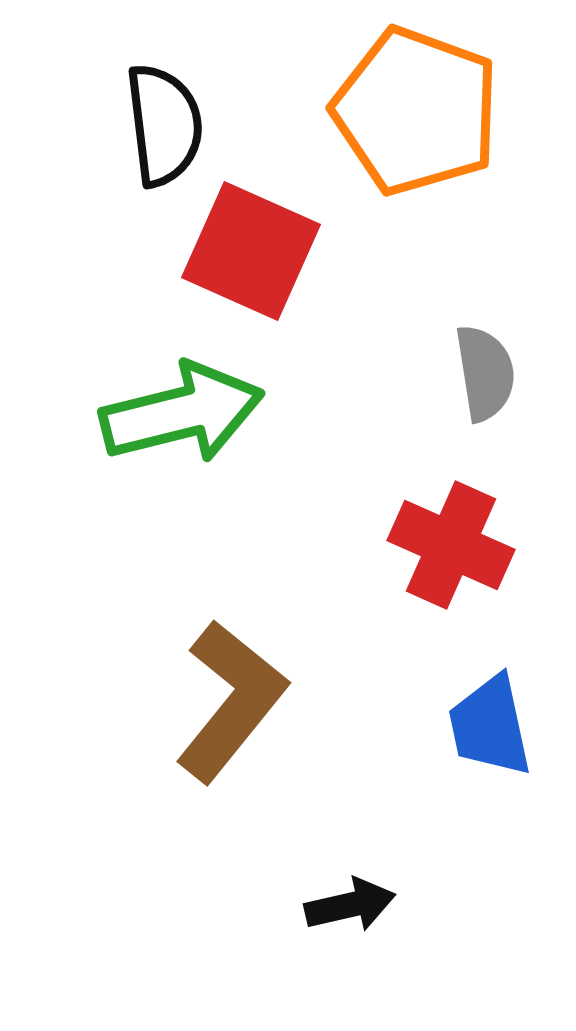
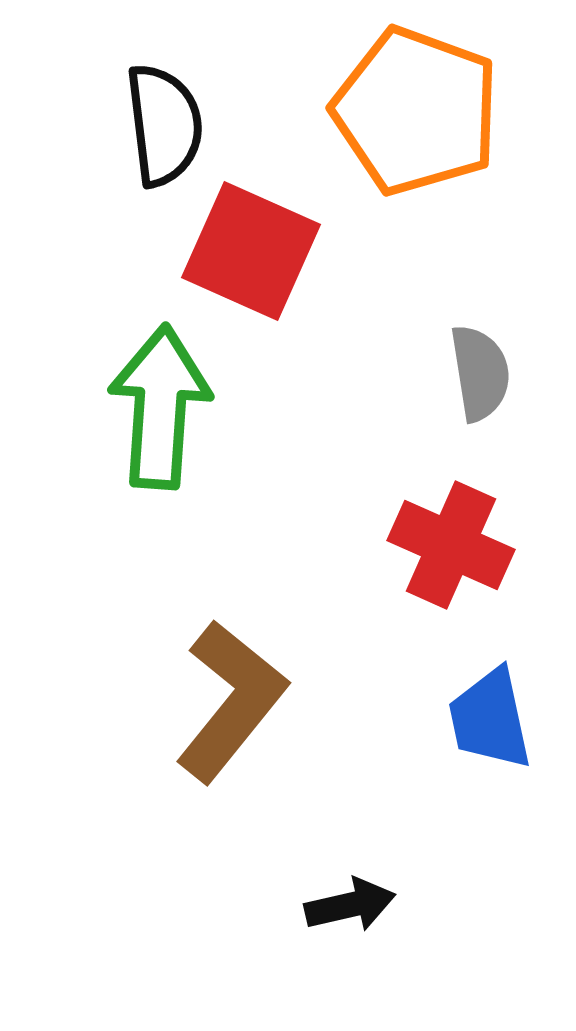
gray semicircle: moved 5 px left
green arrow: moved 22 px left, 6 px up; rotated 72 degrees counterclockwise
blue trapezoid: moved 7 px up
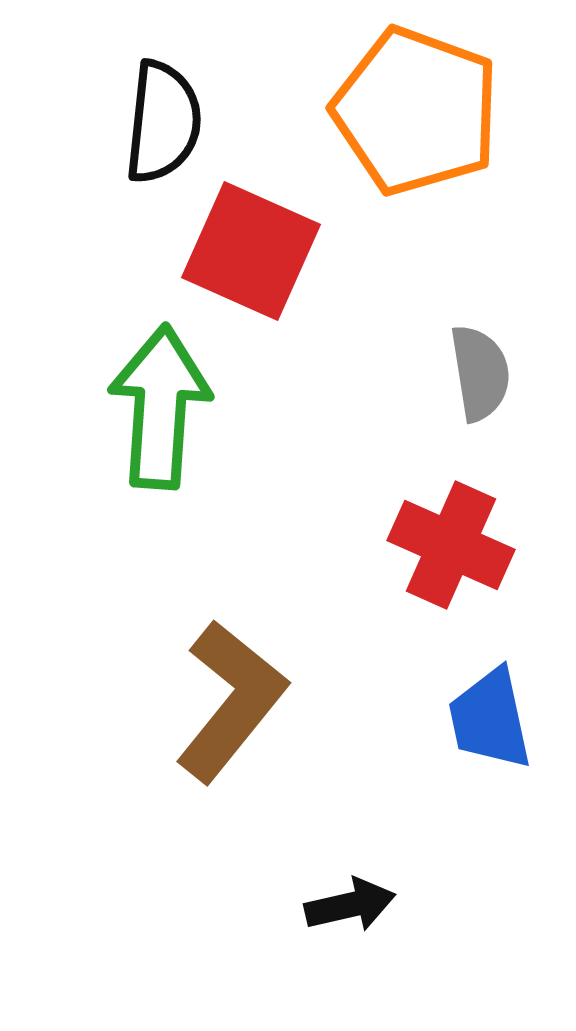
black semicircle: moved 1 px left, 3 px up; rotated 13 degrees clockwise
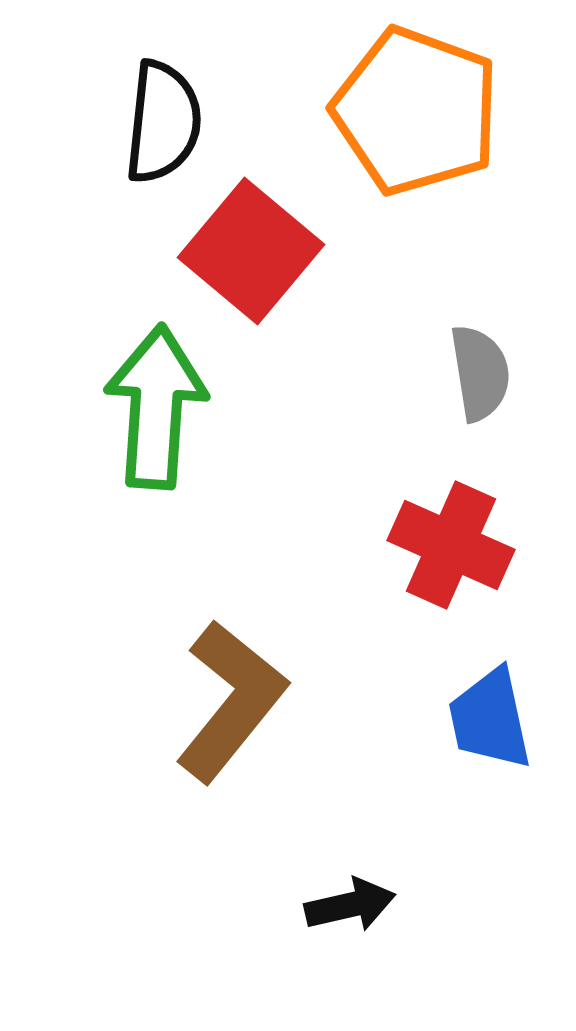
red square: rotated 16 degrees clockwise
green arrow: moved 4 px left
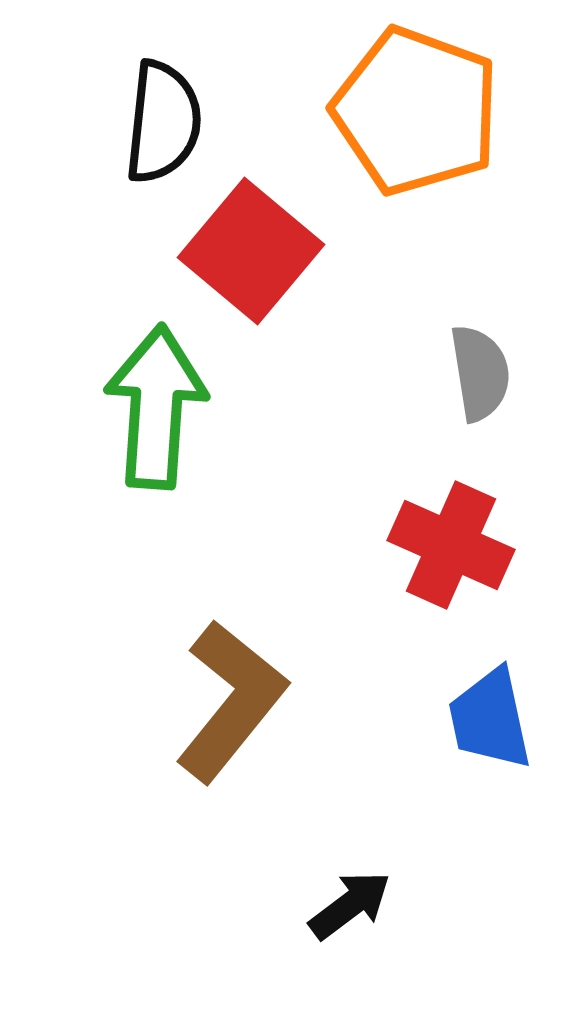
black arrow: rotated 24 degrees counterclockwise
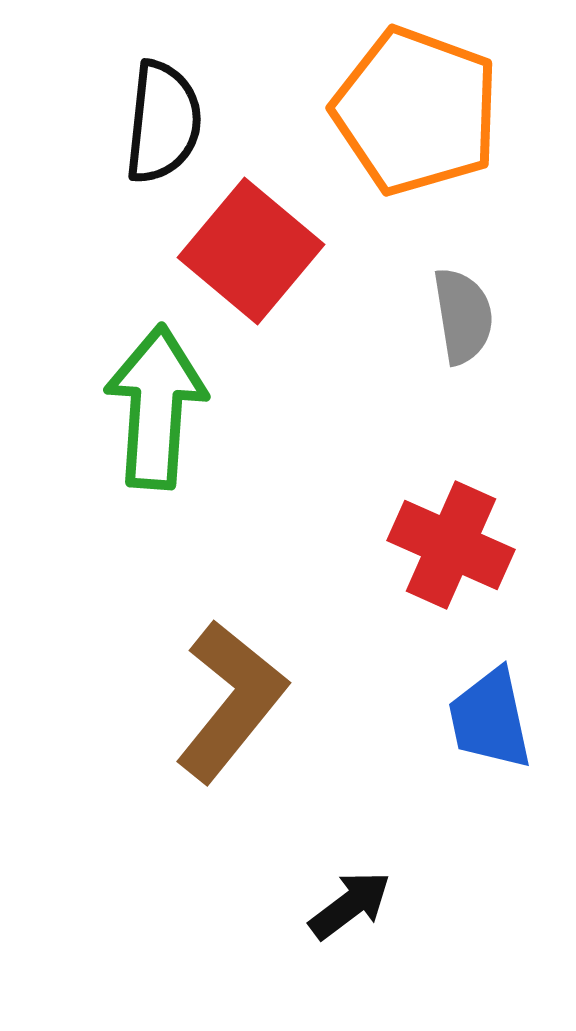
gray semicircle: moved 17 px left, 57 px up
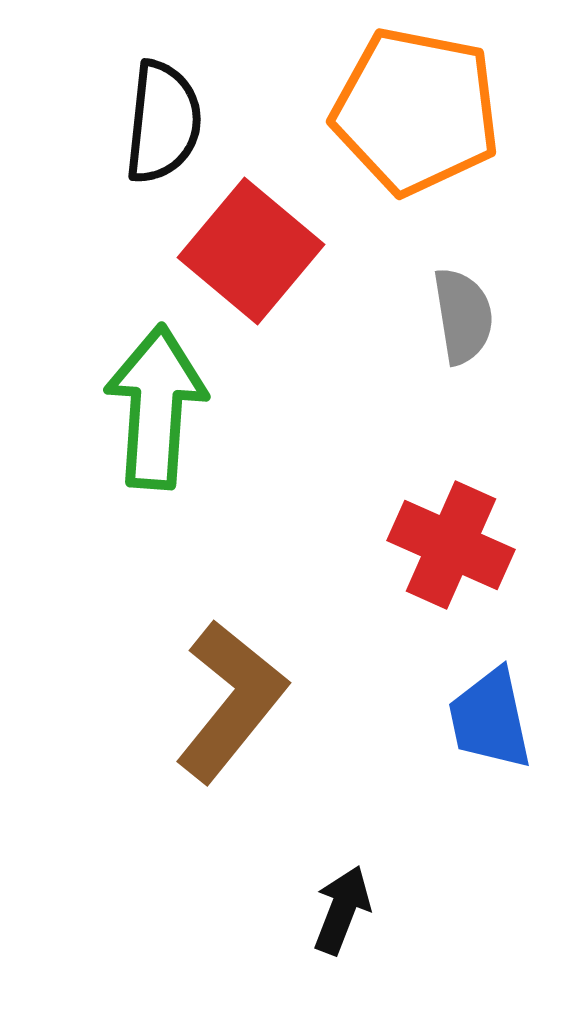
orange pentagon: rotated 9 degrees counterclockwise
black arrow: moved 8 px left, 5 px down; rotated 32 degrees counterclockwise
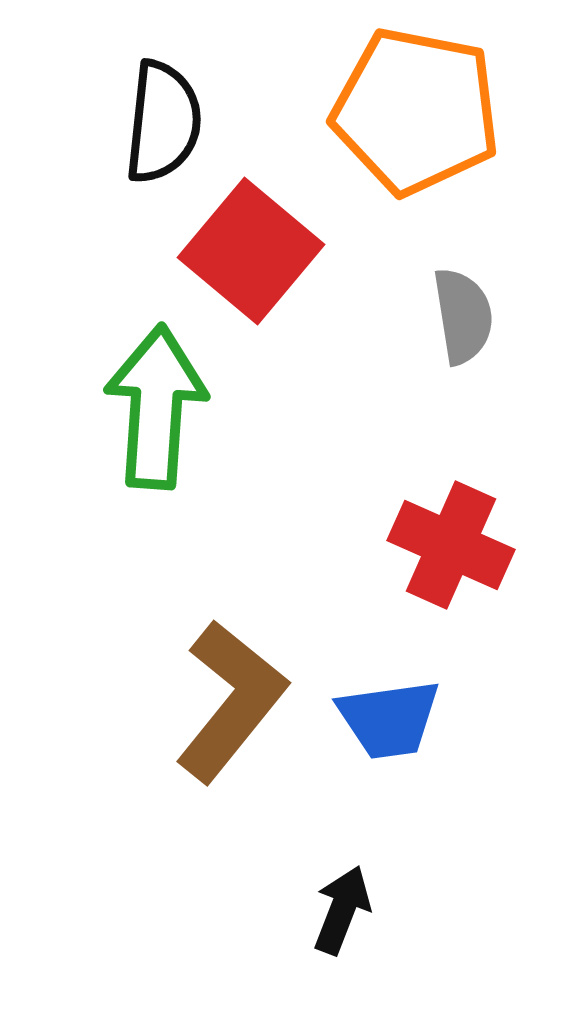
blue trapezoid: moved 101 px left; rotated 86 degrees counterclockwise
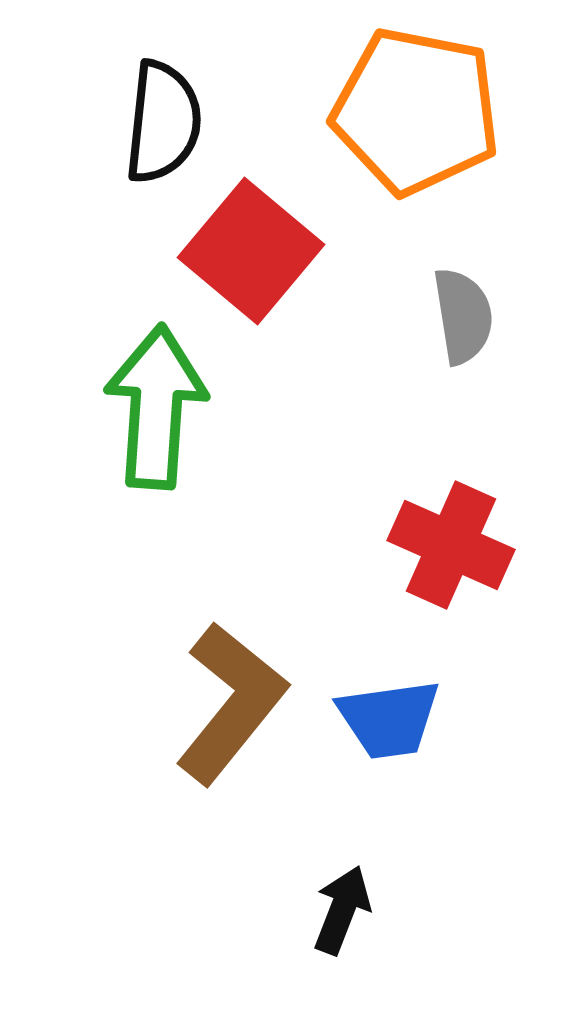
brown L-shape: moved 2 px down
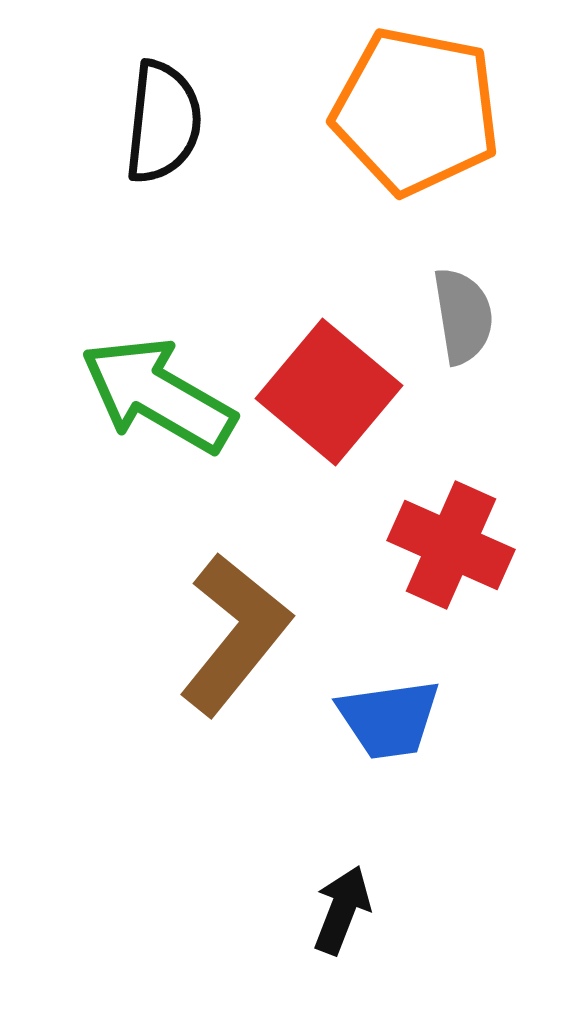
red square: moved 78 px right, 141 px down
green arrow: moved 2 px right, 12 px up; rotated 64 degrees counterclockwise
brown L-shape: moved 4 px right, 69 px up
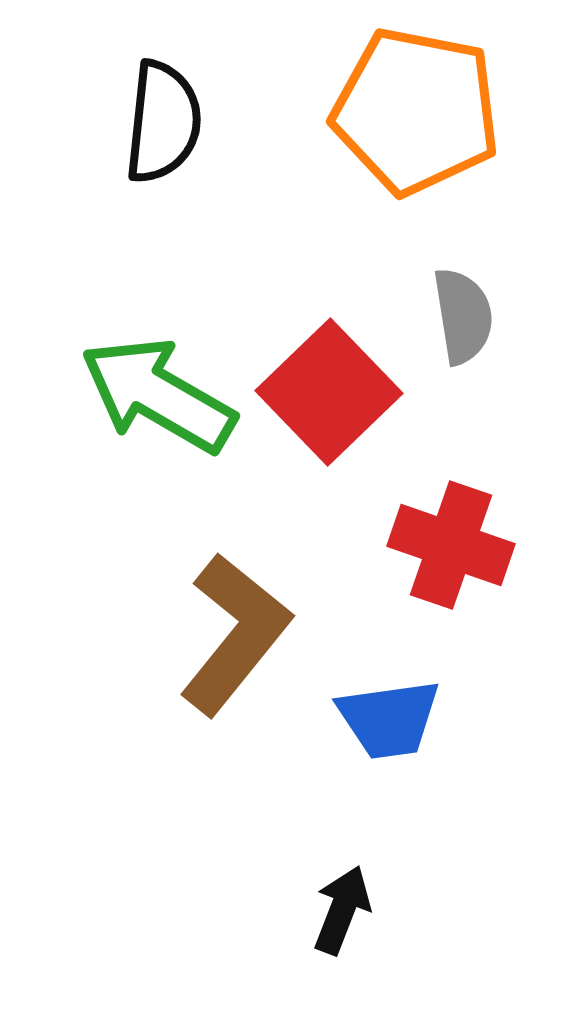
red square: rotated 6 degrees clockwise
red cross: rotated 5 degrees counterclockwise
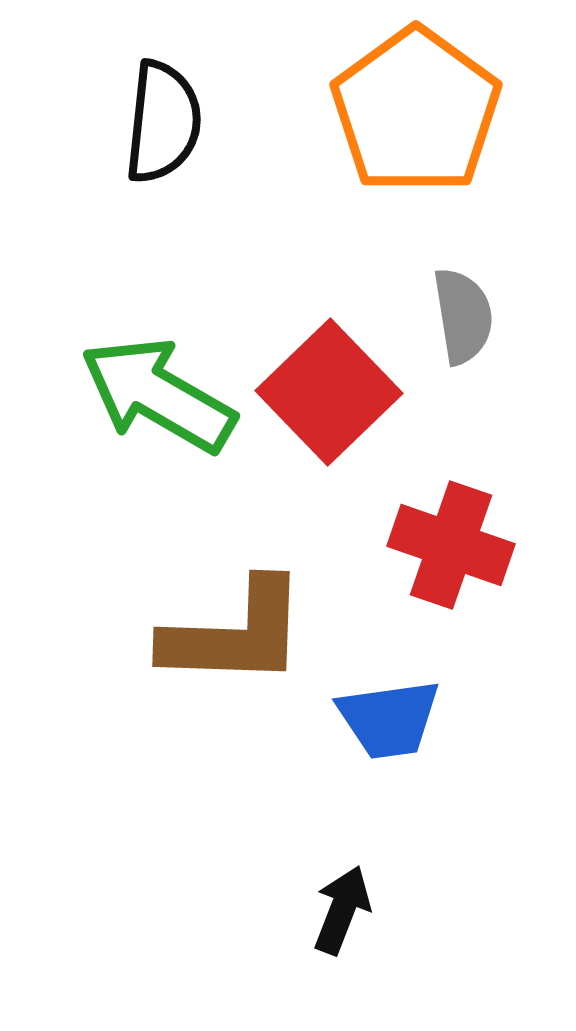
orange pentagon: rotated 25 degrees clockwise
brown L-shape: rotated 53 degrees clockwise
